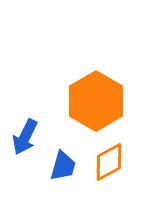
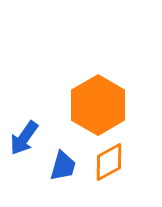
orange hexagon: moved 2 px right, 4 px down
blue arrow: moved 1 px left, 1 px down; rotated 9 degrees clockwise
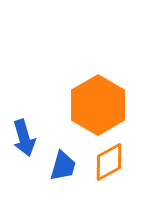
blue arrow: rotated 51 degrees counterclockwise
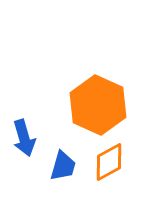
orange hexagon: rotated 6 degrees counterclockwise
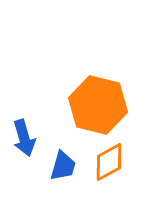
orange hexagon: rotated 10 degrees counterclockwise
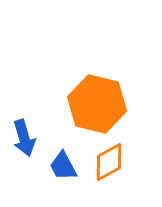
orange hexagon: moved 1 px left, 1 px up
blue trapezoid: rotated 136 degrees clockwise
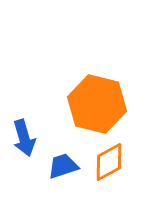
blue trapezoid: rotated 100 degrees clockwise
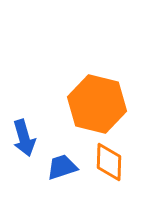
orange diamond: rotated 60 degrees counterclockwise
blue trapezoid: moved 1 px left, 1 px down
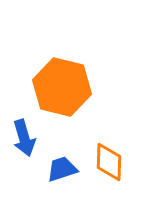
orange hexagon: moved 35 px left, 17 px up
blue trapezoid: moved 2 px down
